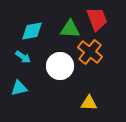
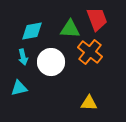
cyan arrow: rotated 42 degrees clockwise
white circle: moved 9 px left, 4 px up
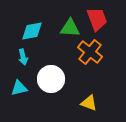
green triangle: moved 1 px up
white circle: moved 17 px down
yellow triangle: rotated 18 degrees clockwise
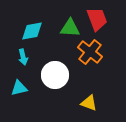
white circle: moved 4 px right, 4 px up
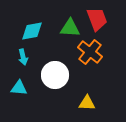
cyan triangle: rotated 18 degrees clockwise
yellow triangle: moved 2 px left; rotated 18 degrees counterclockwise
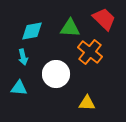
red trapezoid: moved 7 px right; rotated 25 degrees counterclockwise
white circle: moved 1 px right, 1 px up
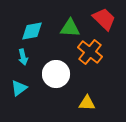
cyan triangle: rotated 42 degrees counterclockwise
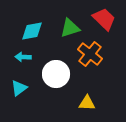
green triangle: rotated 20 degrees counterclockwise
orange cross: moved 2 px down
cyan arrow: rotated 105 degrees clockwise
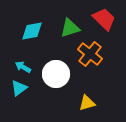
cyan arrow: moved 10 px down; rotated 28 degrees clockwise
yellow triangle: rotated 18 degrees counterclockwise
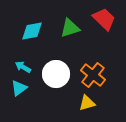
orange cross: moved 3 px right, 21 px down
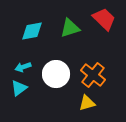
cyan arrow: rotated 49 degrees counterclockwise
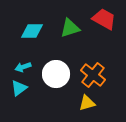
red trapezoid: rotated 15 degrees counterclockwise
cyan diamond: rotated 10 degrees clockwise
